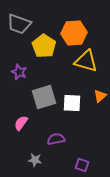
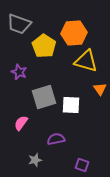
orange triangle: moved 7 px up; rotated 24 degrees counterclockwise
white square: moved 1 px left, 2 px down
gray star: rotated 24 degrees counterclockwise
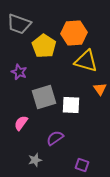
purple semicircle: moved 1 px left, 1 px up; rotated 24 degrees counterclockwise
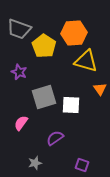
gray trapezoid: moved 5 px down
gray star: moved 3 px down
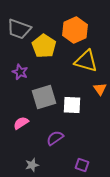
orange hexagon: moved 1 px right, 3 px up; rotated 20 degrees counterclockwise
purple star: moved 1 px right
white square: moved 1 px right
pink semicircle: rotated 21 degrees clockwise
gray star: moved 3 px left, 2 px down
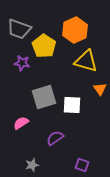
purple star: moved 2 px right, 9 px up; rotated 14 degrees counterclockwise
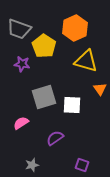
orange hexagon: moved 2 px up
purple star: moved 1 px down
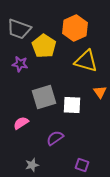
purple star: moved 2 px left
orange triangle: moved 3 px down
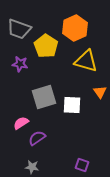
yellow pentagon: moved 2 px right
purple semicircle: moved 18 px left
gray star: moved 2 px down; rotated 24 degrees clockwise
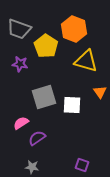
orange hexagon: moved 1 px left, 1 px down; rotated 15 degrees counterclockwise
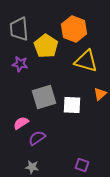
gray trapezoid: rotated 65 degrees clockwise
orange triangle: moved 2 px down; rotated 24 degrees clockwise
